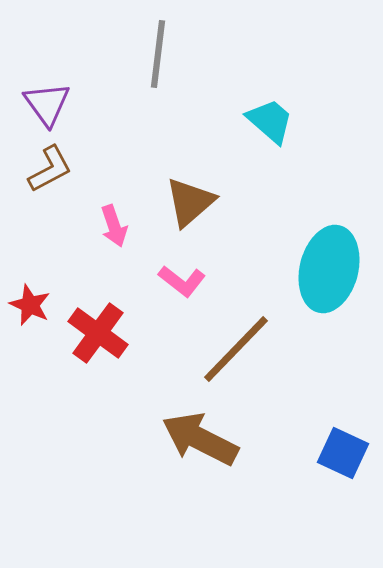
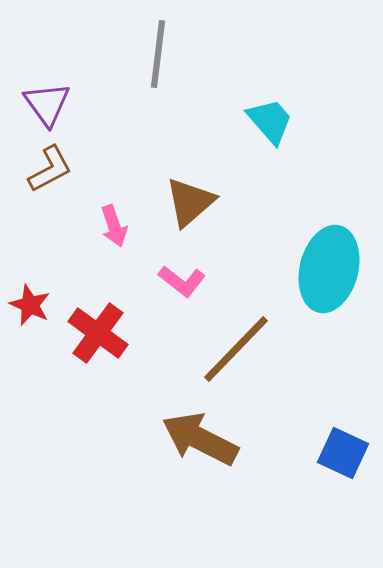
cyan trapezoid: rotated 8 degrees clockwise
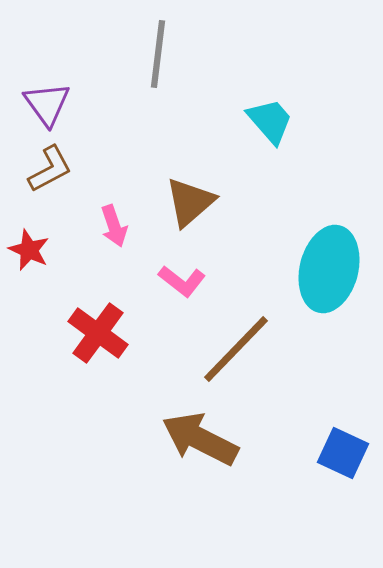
red star: moved 1 px left, 55 px up
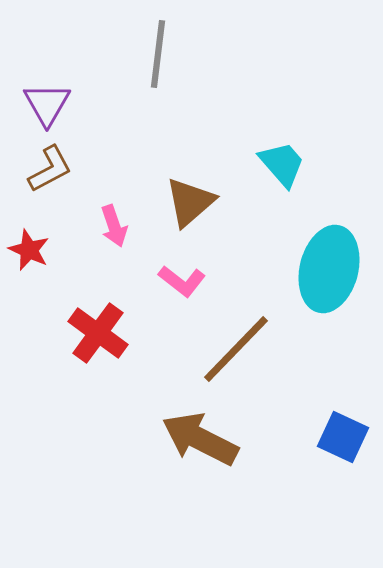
purple triangle: rotated 6 degrees clockwise
cyan trapezoid: moved 12 px right, 43 px down
blue square: moved 16 px up
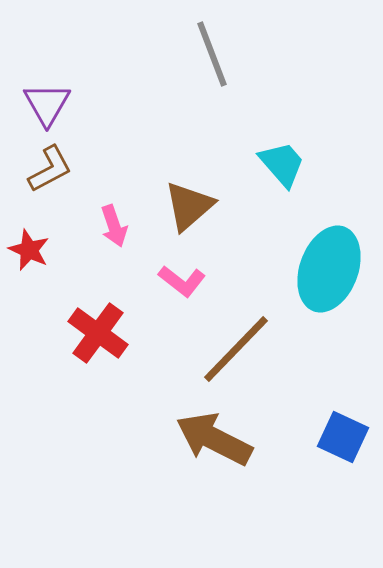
gray line: moved 54 px right; rotated 28 degrees counterclockwise
brown triangle: moved 1 px left, 4 px down
cyan ellipse: rotated 6 degrees clockwise
brown arrow: moved 14 px right
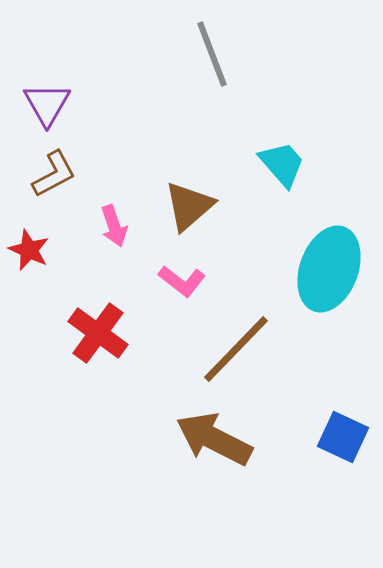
brown L-shape: moved 4 px right, 5 px down
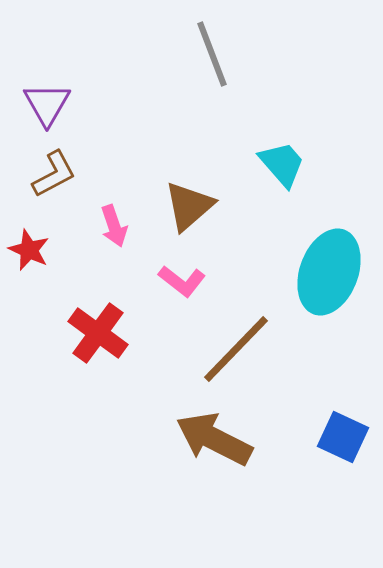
cyan ellipse: moved 3 px down
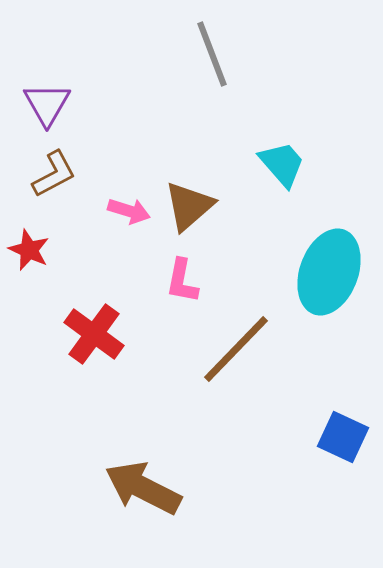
pink arrow: moved 15 px right, 15 px up; rotated 54 degrees counterclockwise
pink L-shape: rotated 63 degrees clockwise
red cross: moved 4 px left, 1 px down
brown arrow: moved 71 px left, 49 px down
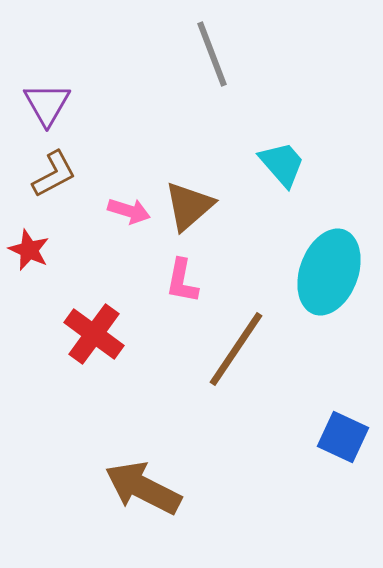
brown line: rotated 10 degrees counterclockwise
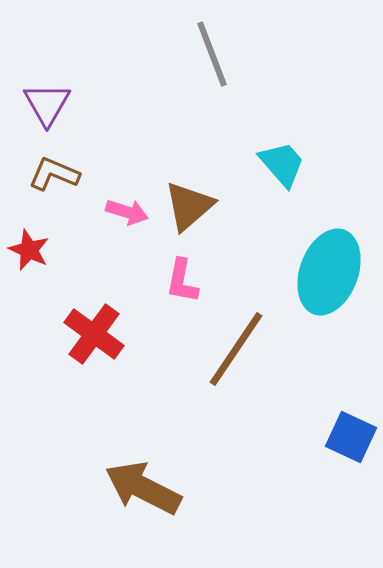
brown L-shape: rotated 129 degrees counterclockwise
pink arrow: moved 2 px left, 1 px down
blue square: moved 8 px right
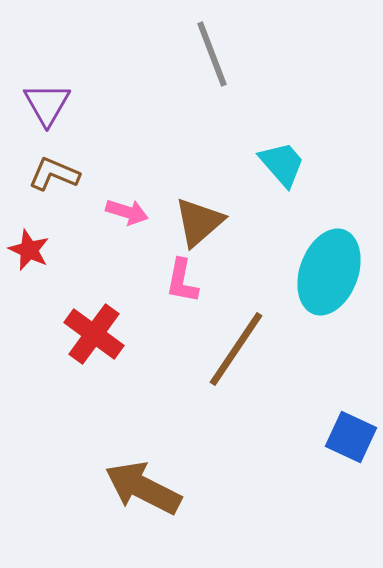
brown triangle: moved 10 px right, 16 px down
